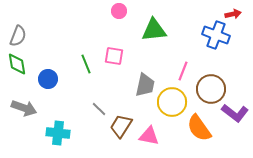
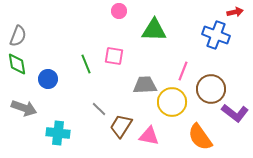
red arrow: moved 2 px right, 2 px up
green triangle: rotated 8 degrees clockwise
gray trapezoid: rotated 105 degrees counterclockwise
orange semicircle: moved 1 px right, 9 px down
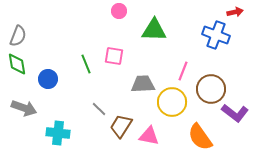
gray trapezoid: moved 2 px left, 1 px up
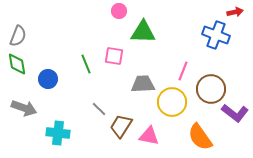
green triangle: moved 11 px left, 2 px down
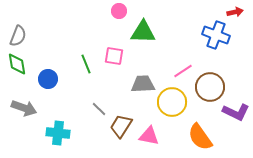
pink line: rotated 36 degrees clockwise
brown circle: moved 1 px left, 2 px up
purple L-shape: moved 1 px right, 1 px up; rotated 12 degrees counterclockwise
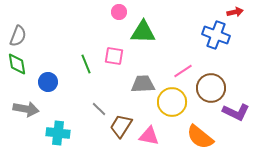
pink circle: moved 1 px down
blue circle: moved 3 px down
brown circle: moved 1 px right, 1 px down
gray arrow: moved 2 px right, 1 px down; rotated 10 degrees counterclockwise
orange semicircle: rotated 16 degrees counterclockwise
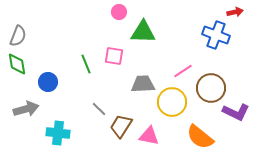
gray arrow: rotated 25 degrees counterclockwise
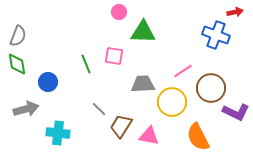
orange semicircle: moved 2 px left; rotated 24 degrees clockwise
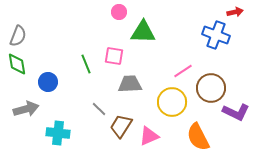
gray trapezoid: moved 13 px left
pink triangle: rotated 35 degrees counterclockwise
